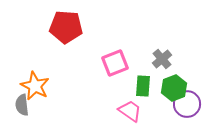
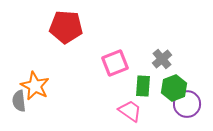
gray semicircle: moved 3 px left, 4 px up
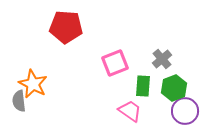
orange star: moved 2 px left, 2 px up
purple circle: moved 2 px left, 7 px down
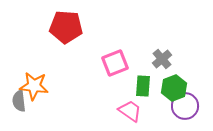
orange star: moved 1 px right, 2 px down; rotated 20 degrees counterclockwise
purple circle: moved 5 px up
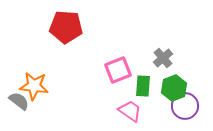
gray cross: moved 1 px right, 1 px up
pink square: moved 3 px right, 7 px down
gray semicircle: rotated 135 degrees clockwise
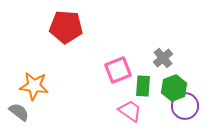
gray semicircle: moved 11 px down
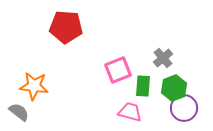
purple circle: moved 1 px left, 2 px down
pink trapezoid: moved 1 px down; rotated 20 degrees counterclockwise
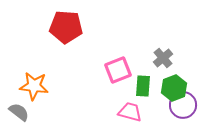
purple circle: moved 1 px left, 3 px up
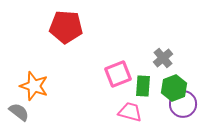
pink square: moved 4 px down
orange star: rotated 12 degrees clockwise
purple circle: moved 1 px up
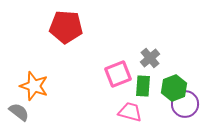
gray cross: moved 13 px left
purple circle: moved 2 px right
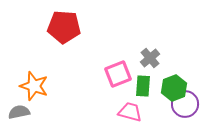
red pentagon: moved 2 px left
gray semicircle: rotated 50 degrees counterclockwise
